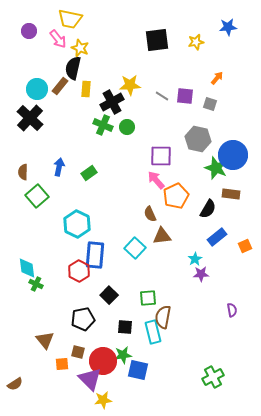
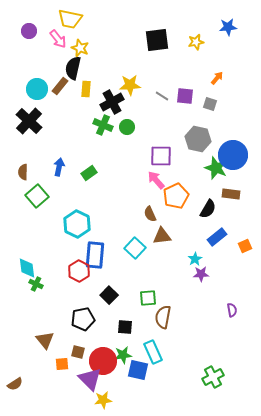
black cross at (30, 118): moved 1 px left, 3 px down
cyan rectangle at (153, 332): moved 20 px down; rotated 10 degrees counterclockwise
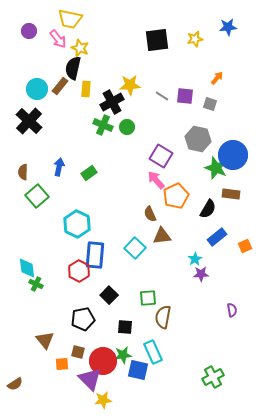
yellow star at (196, 42): moved 1 px left, 3 px up
purple square at (161, 156): rotated 30 degrees clockwise
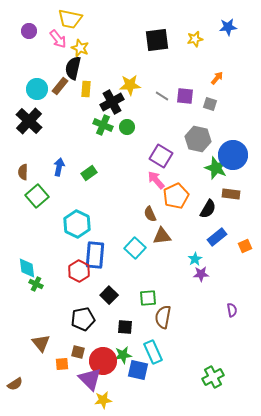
brown triangle at (45, 340): moved 4 px left, 3 px down
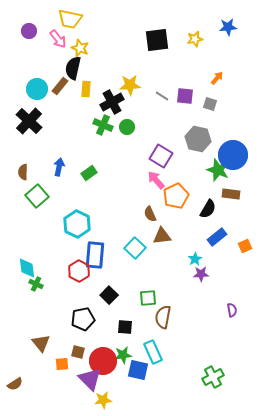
green star at (216, 168): moved 2 px right, 2 px down
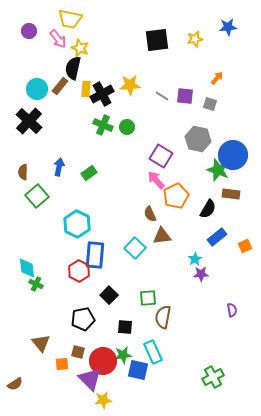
black cross at (112, 102): moved 10 px left, 8 px up
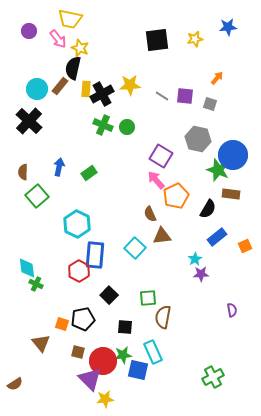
orange square at (62, 364): moved 40 px up; rotated 24 degrees clockwise
yellow star at (103, 400): moved 2 px right, 1 px up
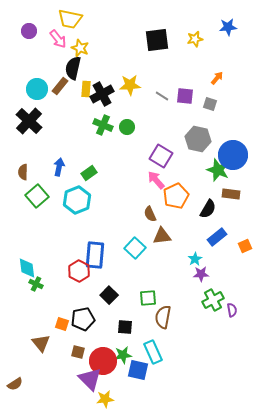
cyan hexagon at (77, 224): moved 24 px up; rotated 12 degrees clockwise
green cross at (213, 377): moved 77 px up
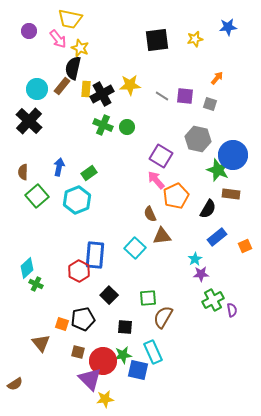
brown rectangle at (60, 86): moved 2 px right
cyan diamond at (27, 268): rotated 55 degrees clockwise
brown semicircle at (163, 317): rotated 20 degrees clockwise
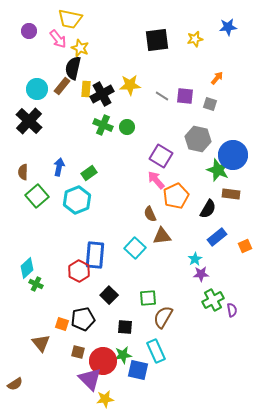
cyan rectangle at (153, 352): moved 3 px right, 1 px up
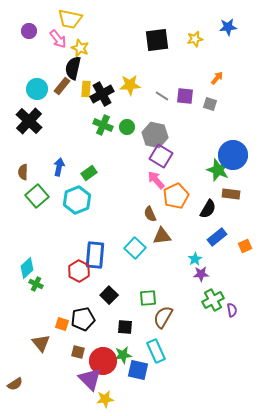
gray hexagon at (198, 139): moved 43 px left, 4 px up
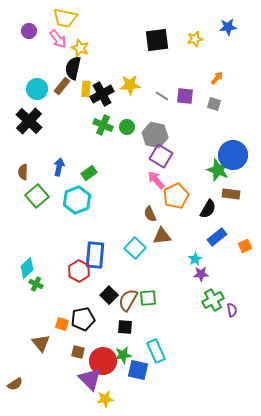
yellow trapezoid at (70, 19): moved 5 px left, 1 px up
gray square at (210, 104): moved 4 px right
brown semicircle at (163, 317): moved 35 px left, 17 px up
